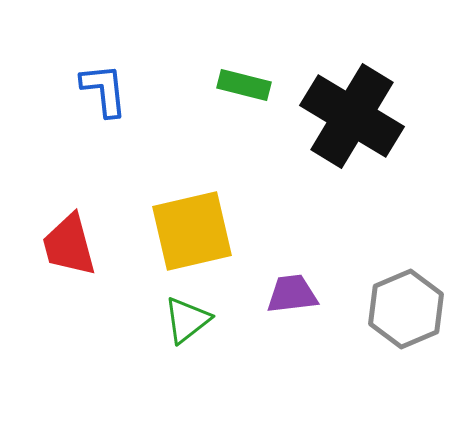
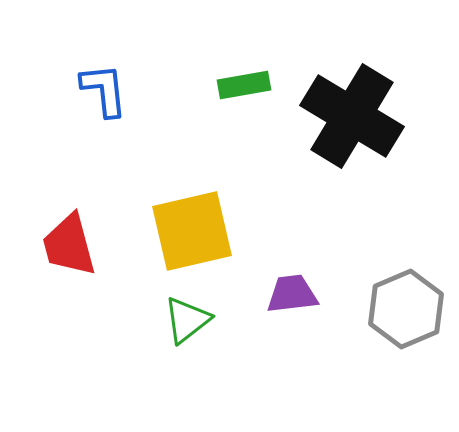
green rectangle: rotated 24 degrees counterclockwise
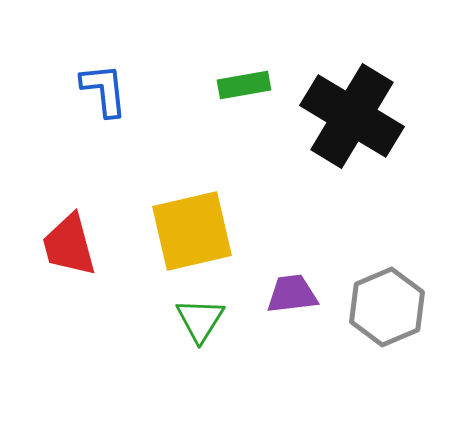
gray hexagon: moved 19 px left, 2 px up
green triangle: moved 13 px right; rotated 20 degrees counterclockwise
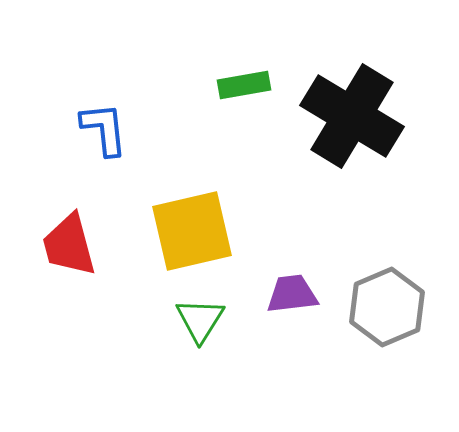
blue L-shape: moved 39 px down
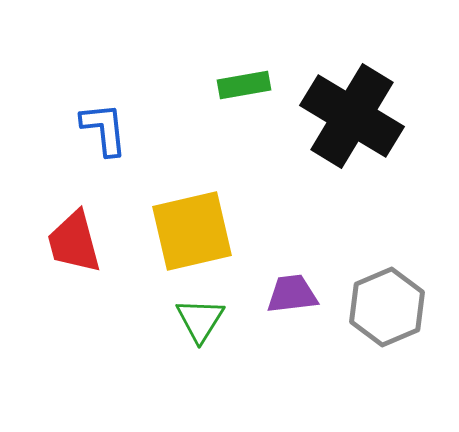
red trapezoid: moved 5 px right, 3 px up
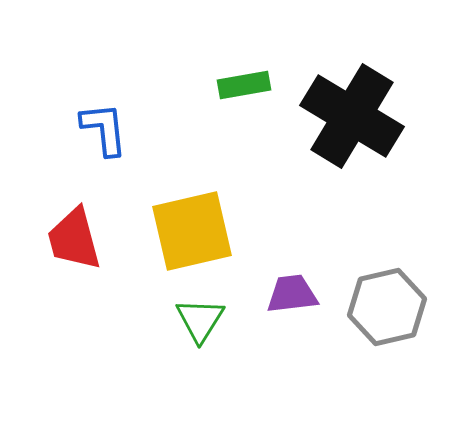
red trapezoid: moved 3 px up
gray hexagon: rotated 10 degrees clockwise
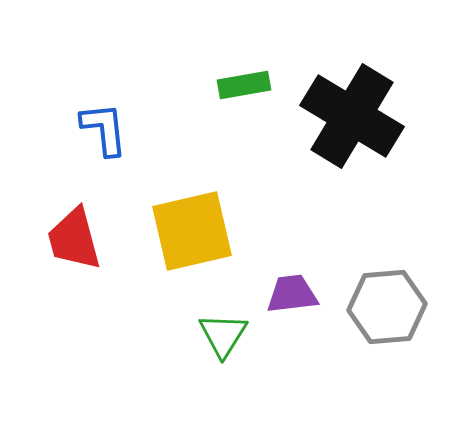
gray hexagon: rotated 8 degrees clockwise
green triangle: moved 23 px right, 15 px down
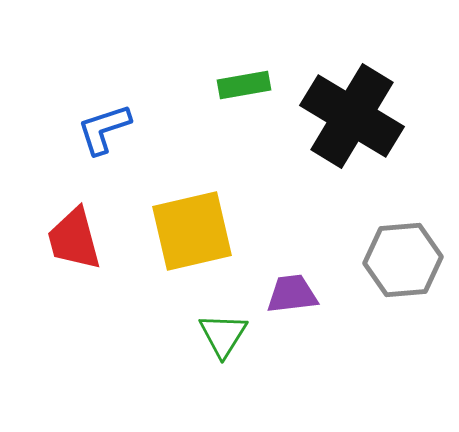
blue L-shape: rotated 102 degrees counterclockwise
gray hexagon: moved 16 px right, 47 px up
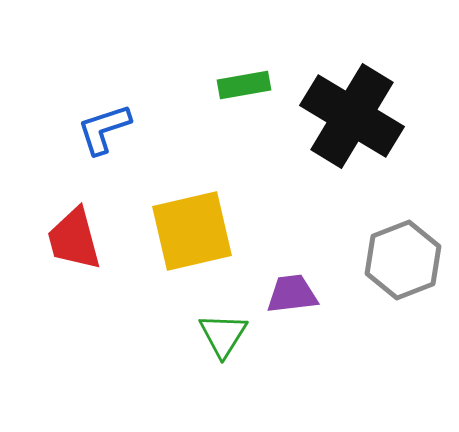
gray hexagon: rotated 16 degrees counterclockwise
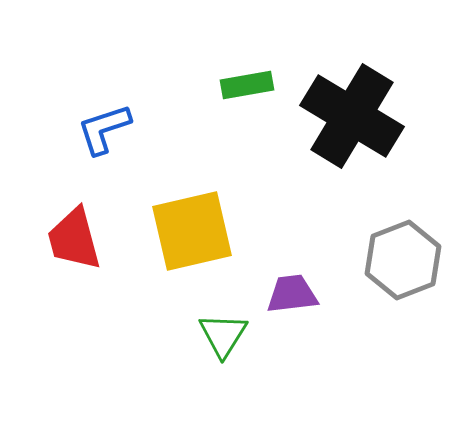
green rectangle: moved 3 px right
